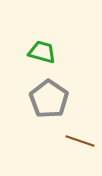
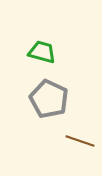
gray pentagon: rotated 9 degrees counterclockwise
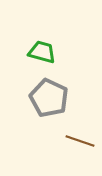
gray pentagon: moved 1 px up
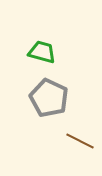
brown line: rotated 8 degrees clockwise
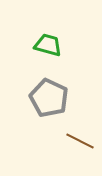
green trapezoid: moved 6 px right, 7 px up
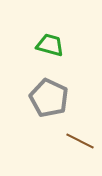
green trapezoid: moved 2 px right
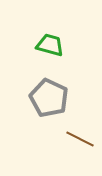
brown line: moved 2 px up
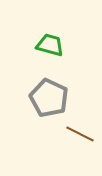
brown line: moved 5 px up
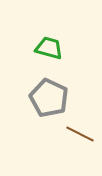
green trapezoid: moved 1 px left, 3 px down
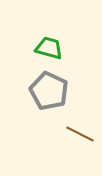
gray pentagon: moved 7 px up
